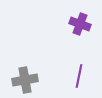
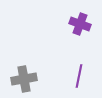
gray cross: moved 1 px left, 1 px up
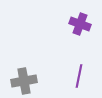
gray cross: moved 2 px down
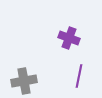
purple cross: moved 11 px left, 14 px down
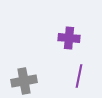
purple cross: rotated 15 degrees counterclockwise
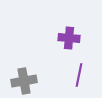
purple line: moved 1 px up
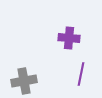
purple line: moved 2 px right, 1 px up
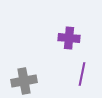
purple line: moved 1 px right
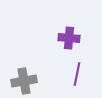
purple line: moved 5 px left
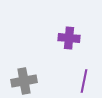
purple line: moved 7 px right, 7 px down
